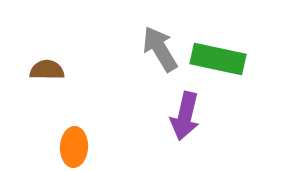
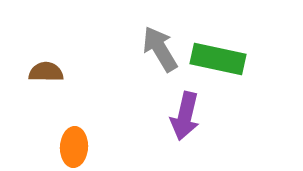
brown semicircle: moved 1 px left, 2 px down
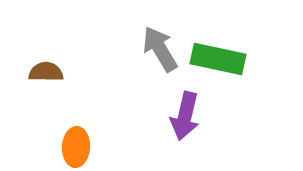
orange ellipse: moved 2 px right
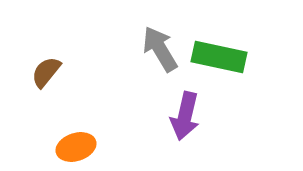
green rectangle: moved 1 px right, 2 px up
brown semicircle: rotated 52 degrees counterclockwise
orange ellipse: rotated 69 degrees clockwise
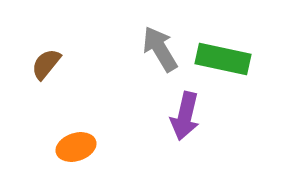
green rectangle: moved 4 px right, 2 px down
brown semicircle: moved 8 px up
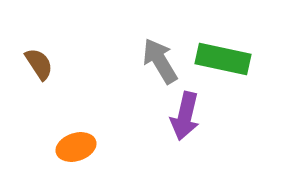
gray arrow: moved 12 px down
brown semicircle: moved 7 px left; rotated 108 degrees clockwise
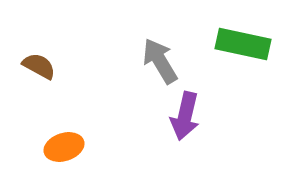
green rectangle: moved 20 px right, 15 px up
brown semicircle: moved 2 px down; rotated 28 degrees counterclockwise
orange ellipse: moved 12 px left
